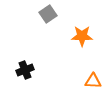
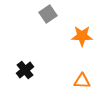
black cross: rotated 18 degrees counterclockwise
orange triangle: moved 11 px left
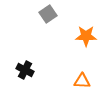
orange star: moved 4 px right
black cross: rotated 24 degrees counterclockwise
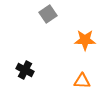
orange star: moved 1 px left, 4 px down
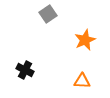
orange star: rotated 25 degrees counterclockwise
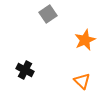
orange triangle: rotated 42 degrees clockwise
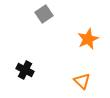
gray square: moved 4 px left
orange star: moved 3 px right, 1 px up
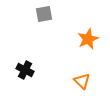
gray square: rotated 24 degrees clockwise
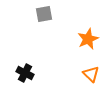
black cross: moved 3 px down
orange triangle: moved 9 px right, 7 px up
